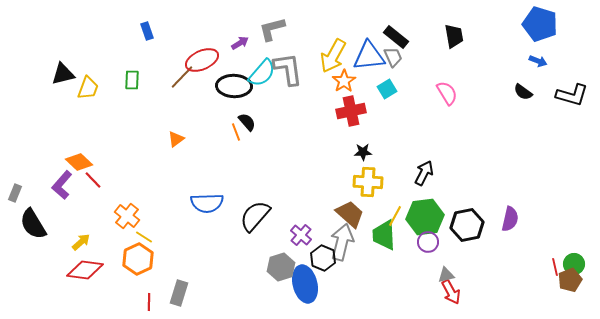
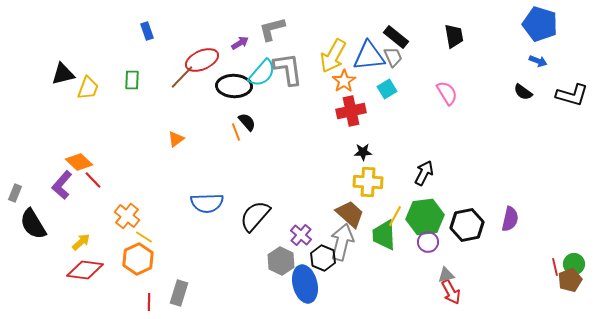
gray hexagon at (281, 267): moved 6 px up; rotated 16 degrees counterclockwise
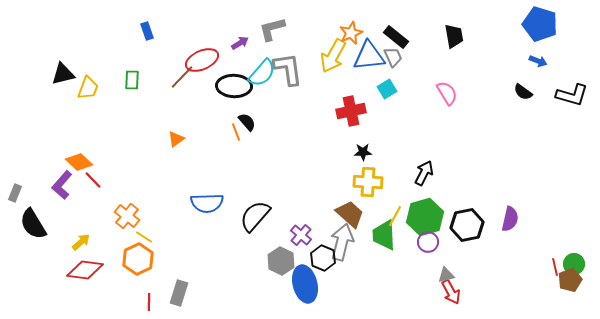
orange star at (344, 81): moved 7 px right, 48 px up; rotated 10 degrees clockwise
green hexagon at (425, 217): rotated 9 degrees counterclockwise
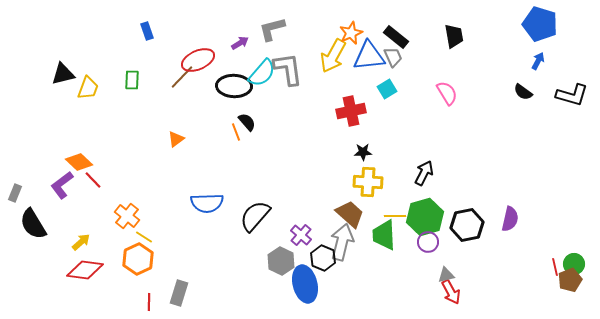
red ellipse at (202, 60): moved 4 px left
blue arrow at (538, 61): rotated 84 degrees counterclockwise
purple L-shape at (62, 185): rotated 12 degrees clockwise
yellow line at (395, 216): rotated 60 degrees clockwise
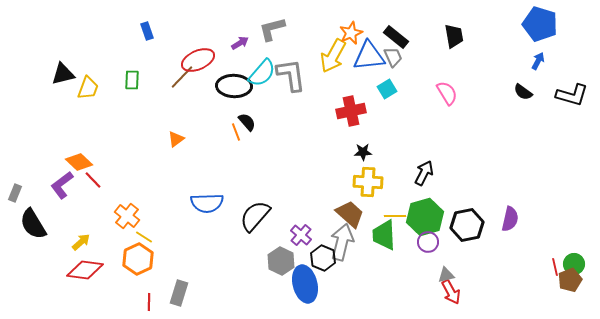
gray L-shape at (288, 69): moved 3 px right, 6 px down
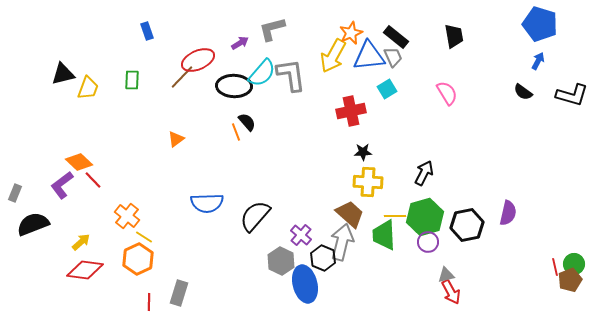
purple semicircle at (510, 219): moved 2 px left, 6 px up
black semicircle at (33, 224): rotated 100 degrees clockwise
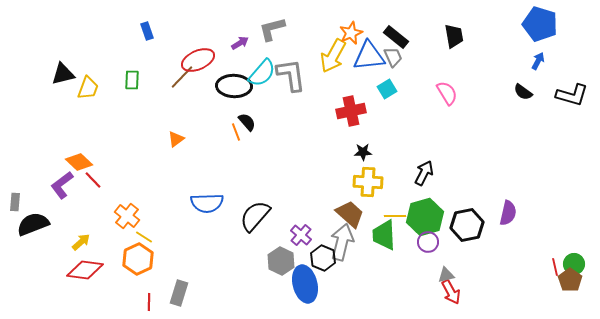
gray rectangle at (15, 193): moved 9 px down; rotated 18 degrees counterclockwise
brown pentagon at (570, 280): rotated 15 degrees counterclockwise
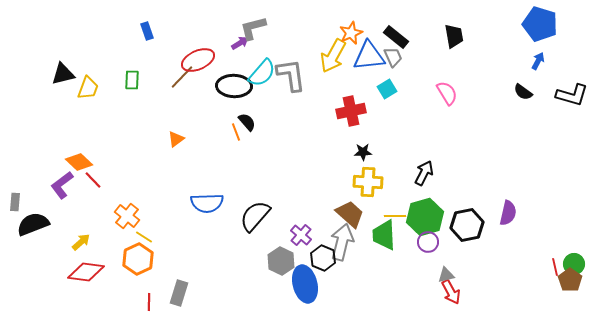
gray L-shape at (272, 29): moved 19 px left, 1 px up
red diamond at (85, 270): moved 1 px right, 2 px down
